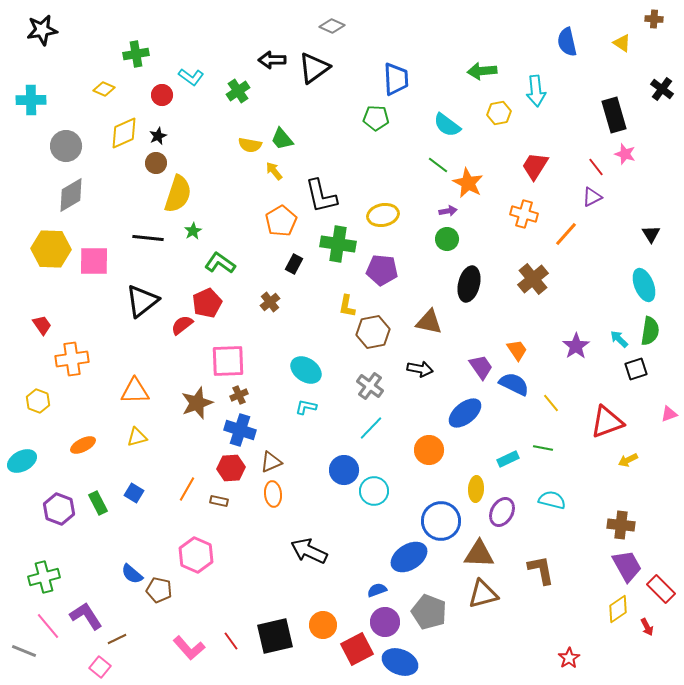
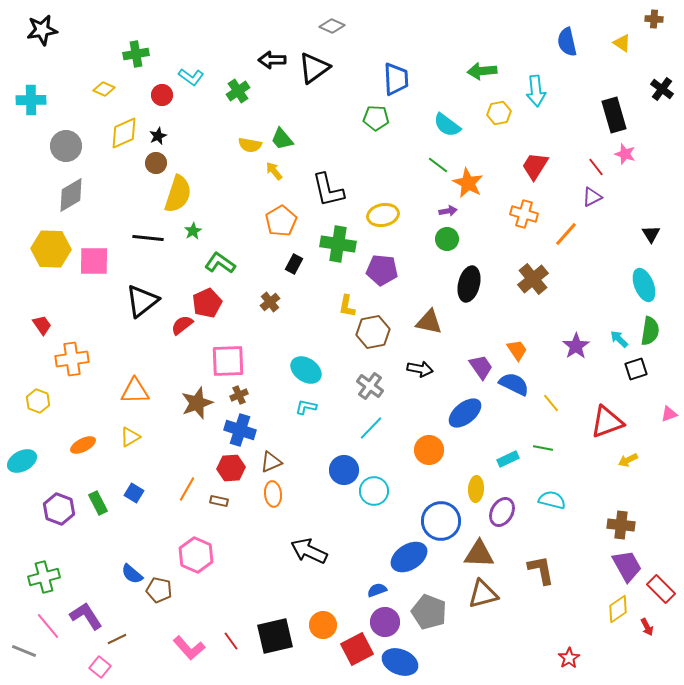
black L-shape at (321, 196): moved 7 px right, 6 px up
yellow triangle at (137, 437): moved 7 px left; rotated 15 degrees counterclockwise
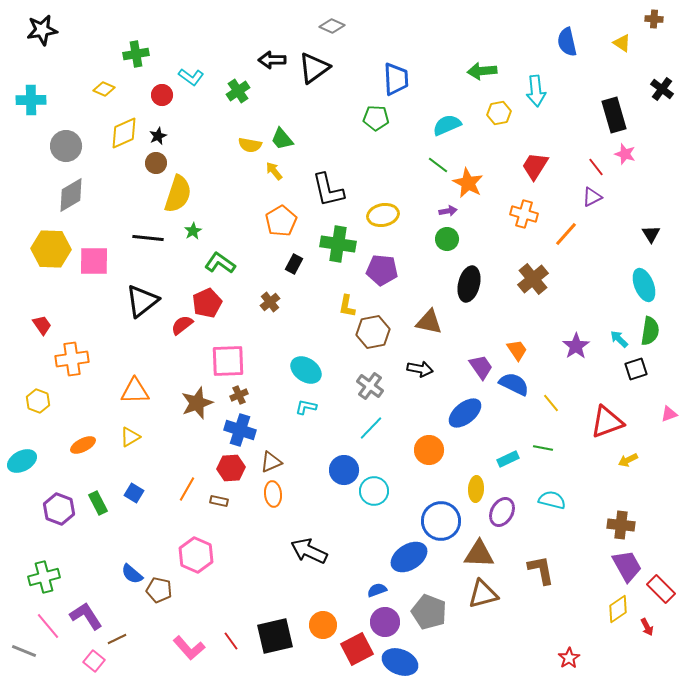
cyan semicircle at (447, 125): rotated 120 degrees clockwise
pink square at (100, 667): moved 6 px left, 6 px up
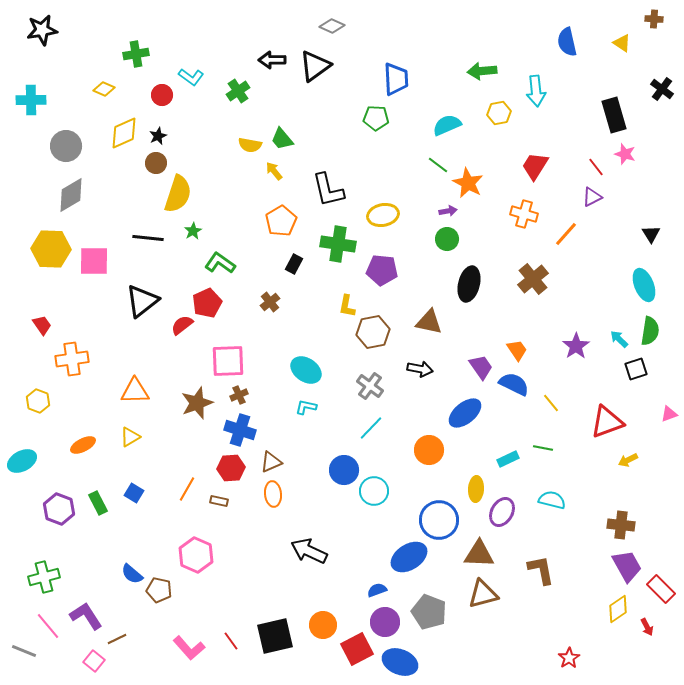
black triangle at (314, 68): moved 1 px right, 2 px up
blue circle at (441, 521): moved 2 px left, 1 px up
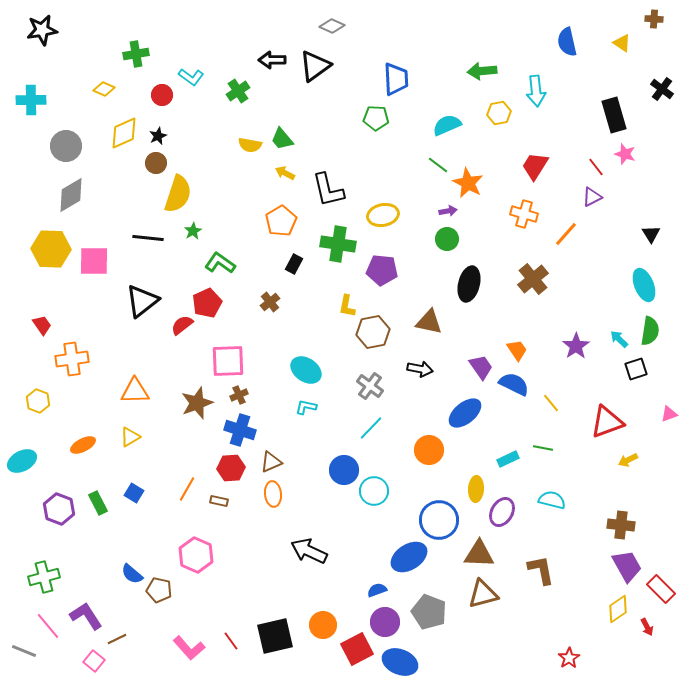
yellow arrow at (274, 171): moved 11 px right, 2 px down; rotated 24 degrees counterclockwise
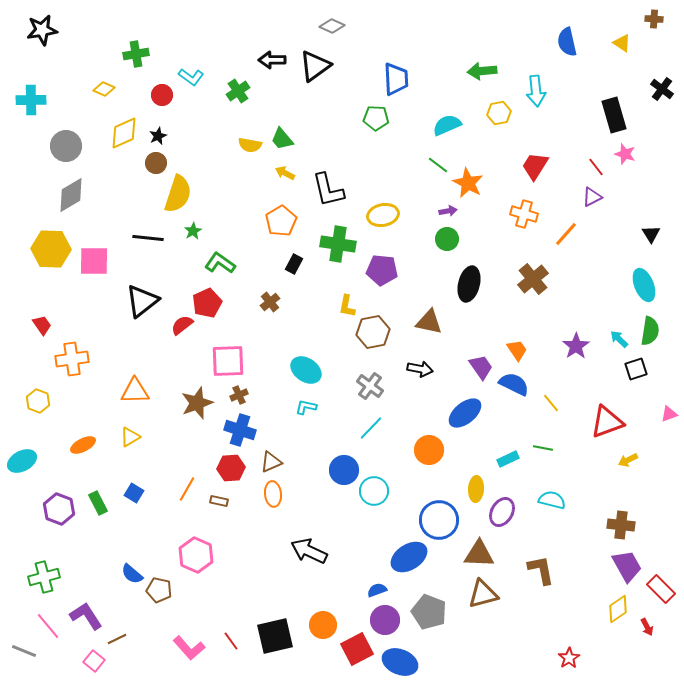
purple circle at (385, 622): moved 2 px up
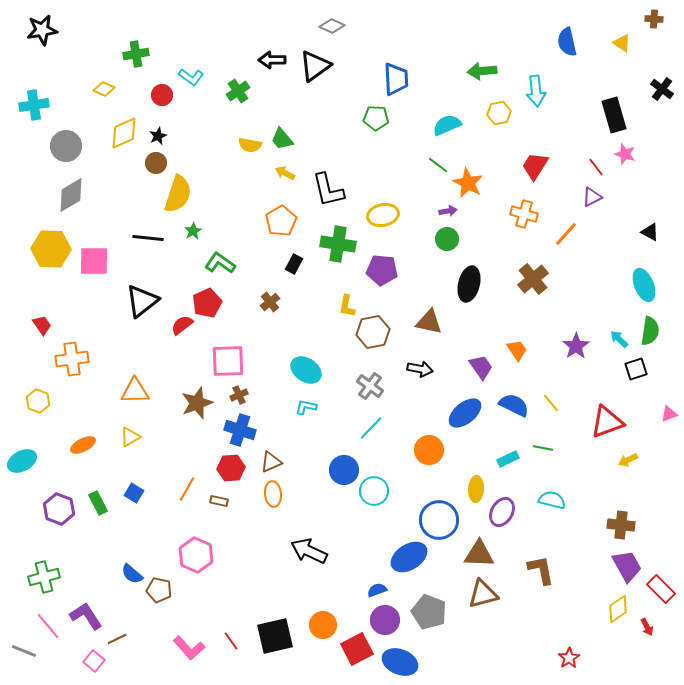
cyan cross at (31, 100): moved 3 px right, 5 px down; rotated 8 degrees counterclockwise
black triangle at (651, 234): moved 1 px left, 2 px up; rotated 30 degrees counterclockwise
blue semicircle at (514, 384): moved 21 px down
